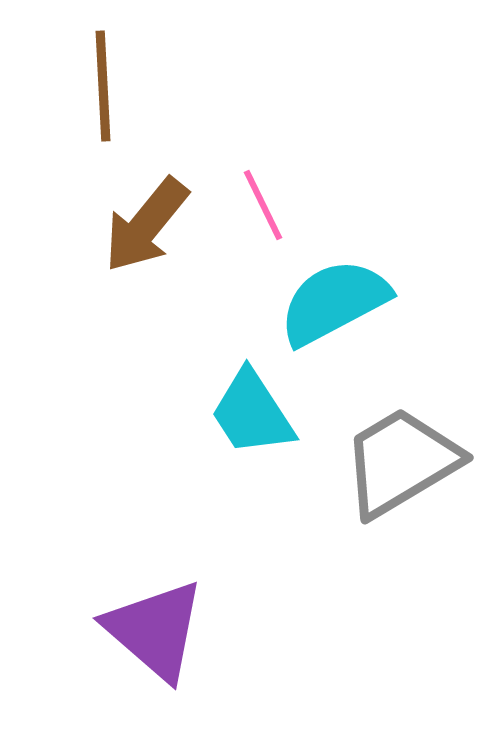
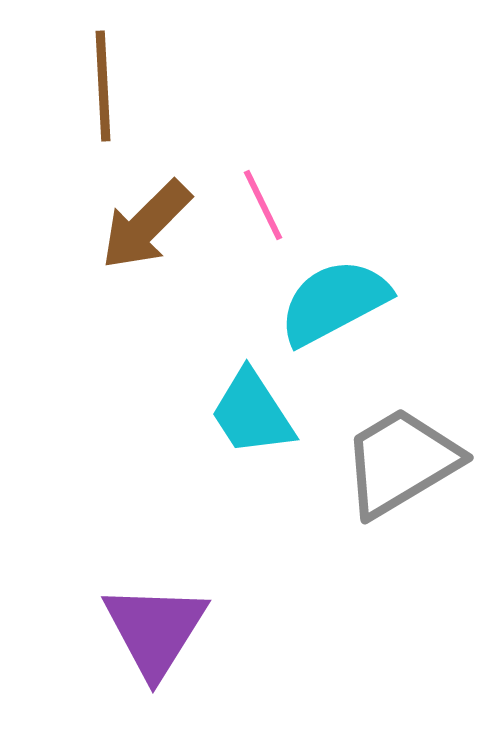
brown arrow: rotated 6 degrees clockwise
purple triangle: rotated 21 degrees clockwise
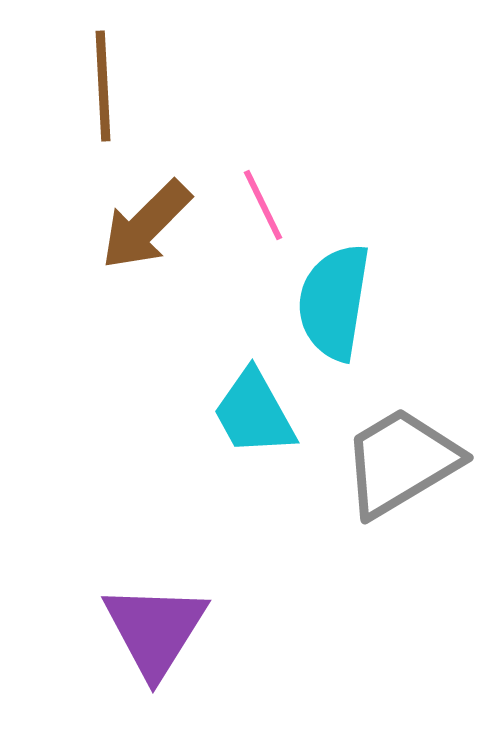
cyan semicircle: rotated 53 degrees counterclockwise
cyan trapezoid: moved 2 px right; rotated 4 degrees clockwise
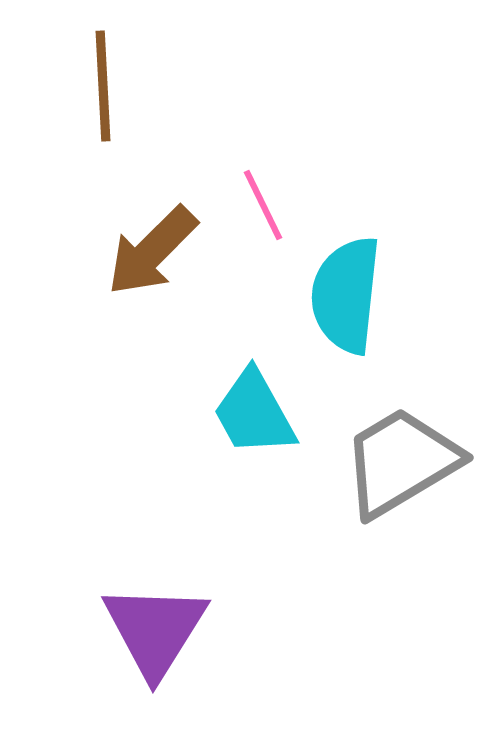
brown arrow: moved 6 px right, 26 px down
cyan semicircle: moved 12 px right, 7 px up; rotated 3 degrees counterclockwise
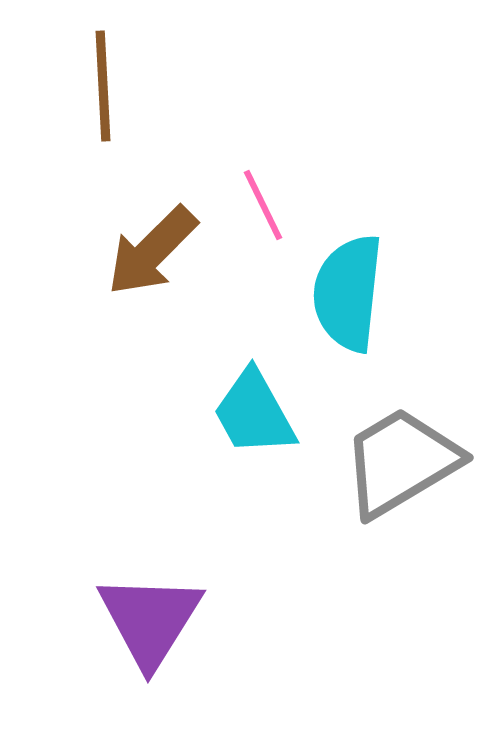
cyan semicircle: moved 2 px right, 2 px up
purple triangle: moved 5 px left, 10 px up
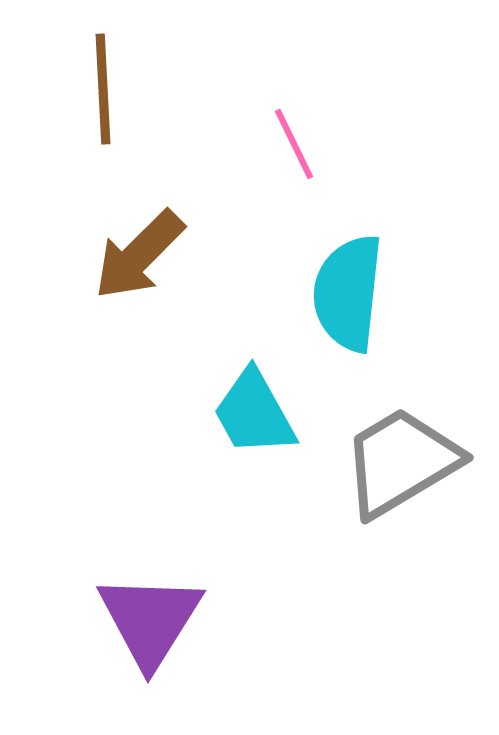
brown line: moved 3 px down
pink line: moved 31 px right, 61 px up
brown arrow: moved 13 px left, 4 px down
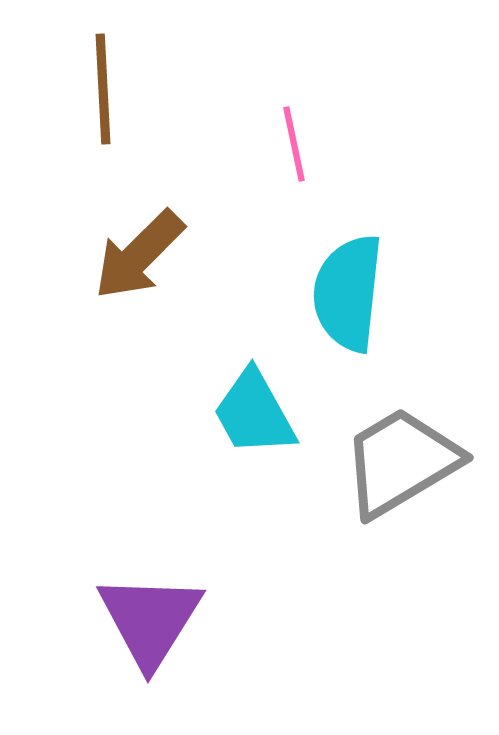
pink line: rotated 14 degrees clockwise
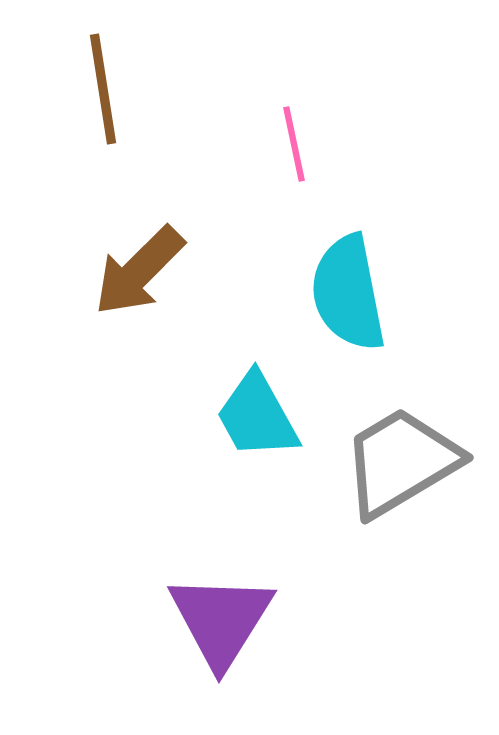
brown line: rotated 6 degrees counterclockwise
brown arrow: moved 16 px down
cyan semicircle: rotated 17 degrees counterclockwise
cyan trapezoid: moved 3 px right, 3 px down
purple triangle: moved 71 px right
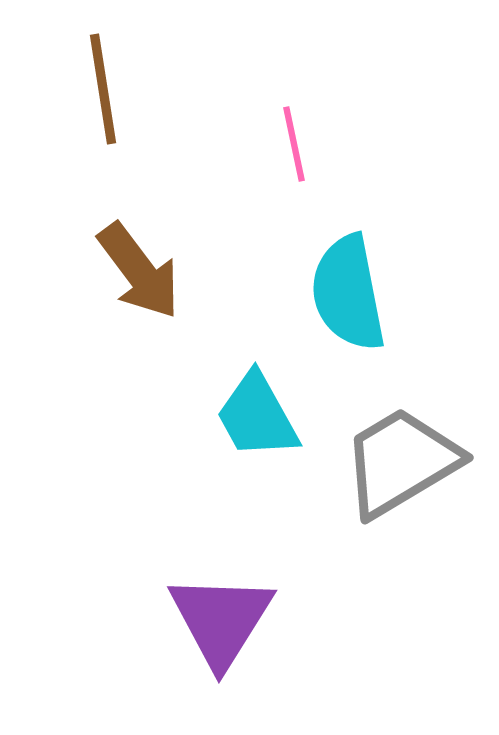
brown arrow: rotated 82 degrees counterclockwise
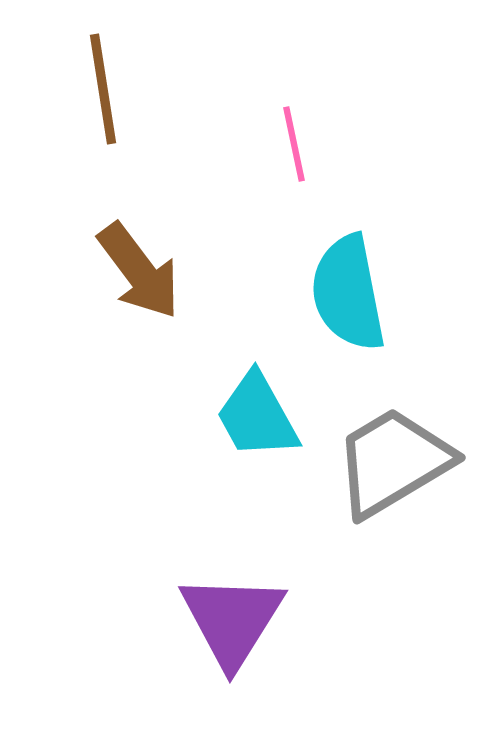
gray trapezoid: moved 8 px left
purple triangle: moved 11 px right
